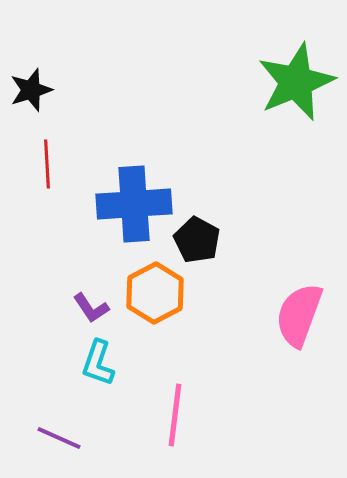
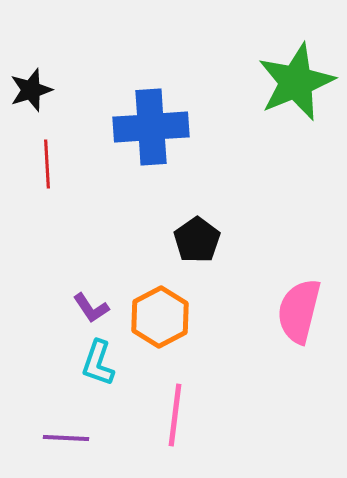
blue cross: moved 17 px right, 77 px up
black pentagon: rotated 9 degrees clockwise
orange hexagon: moved 5 px right, 24 px down
pink semicircle: moved 4 px up; rotated 6 degrees counterclockwise
purple line: moved 7 px right; rotated 21 degrees counterclockwise
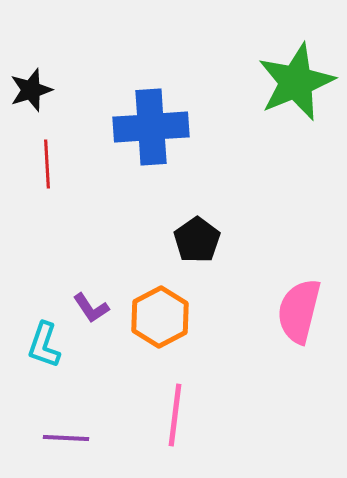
cyan L-shape: moved 54 px left, 18 px up
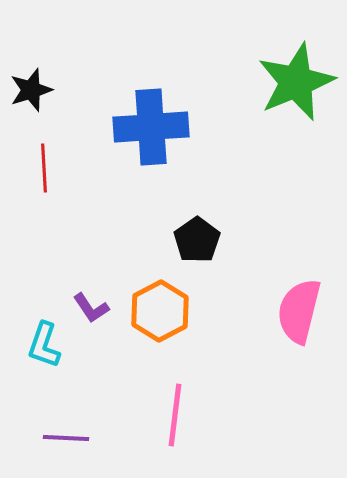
red line: moved 3 px left, 4 px down
orange hexagon: moved 6 px up
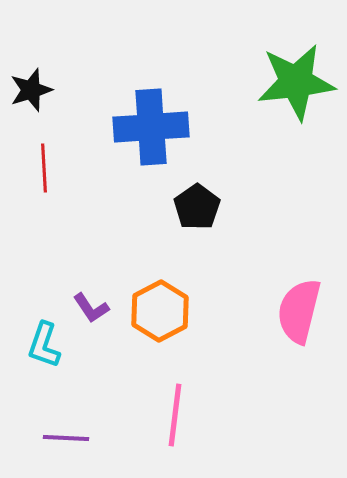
green star: rotated 16 degrees clockwise
black pentagon: moved 33 px up
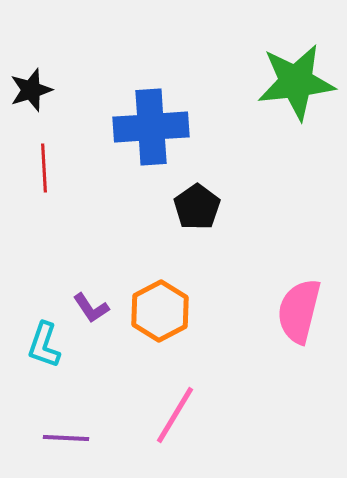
pink line: rotated 24 degrees clockwise
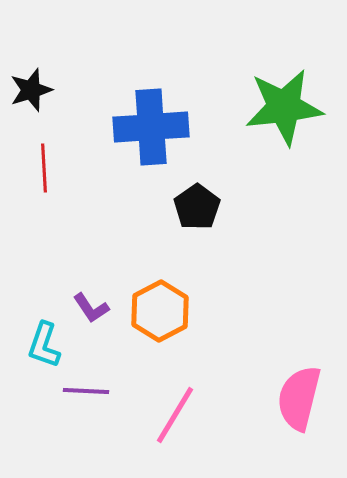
green star: moved 12 px left, 25 px down
pink semicircle: moved 87 px down
purple line: moved 20 px right, 47 px up
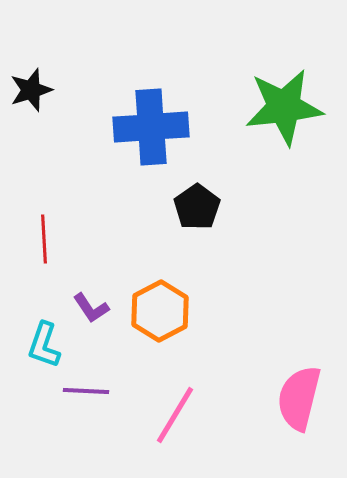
red line: moved 71 px down
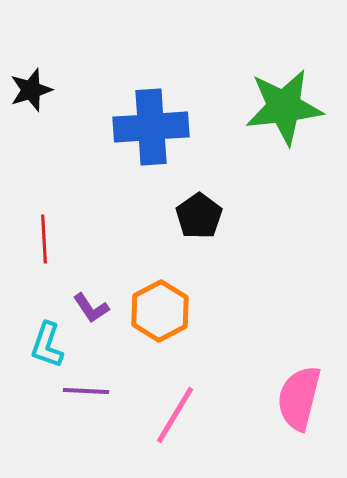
black pentagon: moved 2 px right, 9 px down
cyan L-shape: moved 3 px right
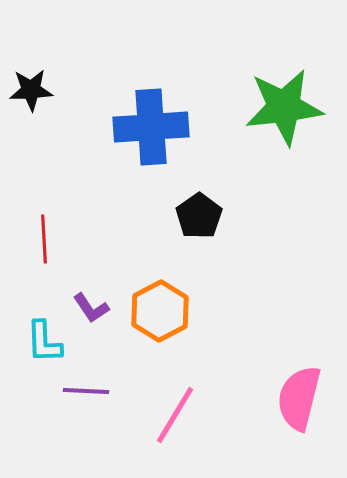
black star: rotated 15 degrees clockwise
cyan L-shape: moved 3 px left, 3 px up; rotated 21 degrees counterclockwise
